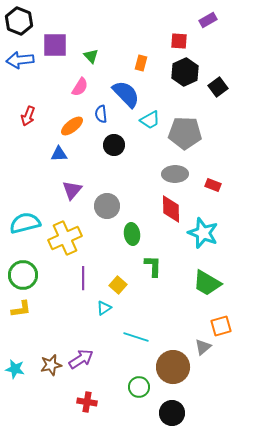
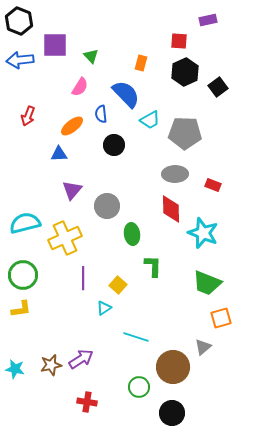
purple rectangle at (208, 20): rotated 18 degrees clockwise
green trapezoid at (207, 283): rotated 8 degrees counterclockwise
orange square at (221, 326): moved 8 px up
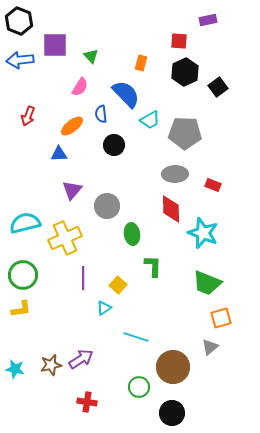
gray triangle at (203, 347): moved 7 px right
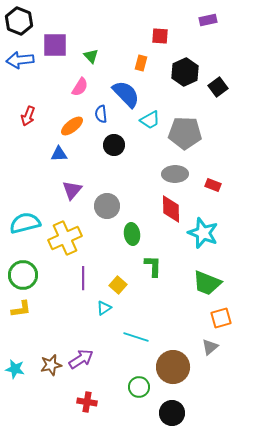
red square at (179, 41): moved 19 px left, 5 px up
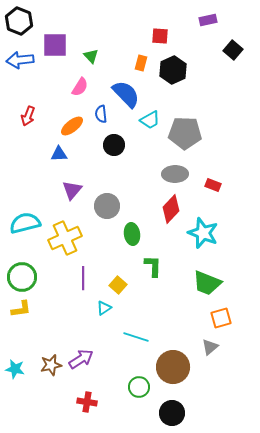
black hexagon at (185, 72): moved 12 px left, 2 px up
black square at (218, 87): moved 15 px right, 37 px up; rotated 12 degrees counterclockwise
red diamond at (171, 209): rotated 44 degrees clockwise
green circle at (23, 275): moved 1 px left, 2 px down
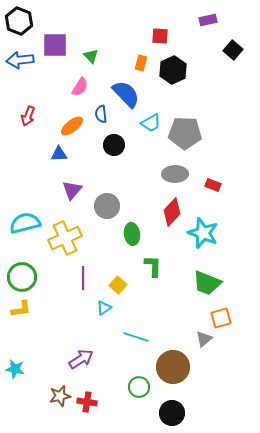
cyan trapezoid at (150, 120): moved 1 px right, 3 px down
red diamond at (171, 209): moved 1 px right, 3 px down
gray triangle at (210, 347): moved 6 px left, 8 px up
brown star at (51, 365): moved 9 px right, 31 px down
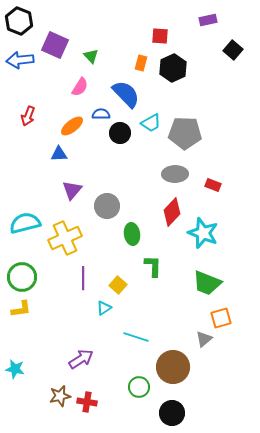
purple square at (55, 45): rotated 24 degrees clockwise
black hexagon at (173, 70): moved 2 px up
blue semicircle at (101, 114): rotated 96 degrees clockwise
black circle at (114, 145): moved 6 px right, 12 px up
